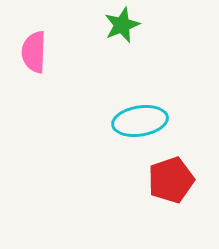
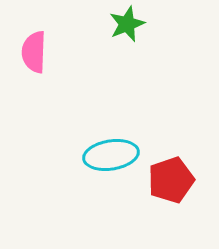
green star: moved 5 px right, 1 px up
cyan ellipse: moved 29 px left, 34 px down
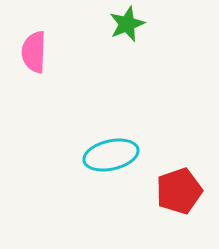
cyan ellipse: rotated 4 degrees counterclockwise
red pentagon: moved 8 px right, 11 px down
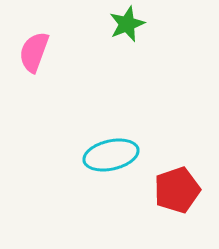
pink semicircle: rotated 18 degrees clockwise
red pentagon: moved 2 px left, 1 px up
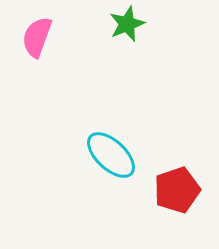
pink semicircle: moved 3 px right, 15 px up
cyan ellipse: rotated 56 degrees clockwise
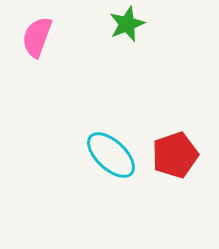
red pentagon: moved 2 px left, 35 px up
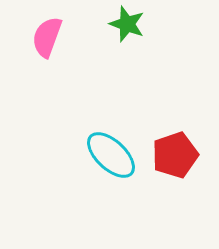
green star: rotated 30 degrees counterclockwise
pink semicircle: moved 10 px right
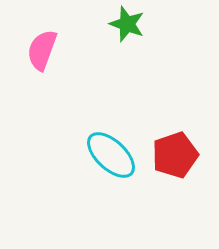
pink semicircle: moved 5 px left, 13 px down
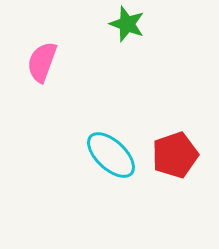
pink semicircle: moved 12 px down
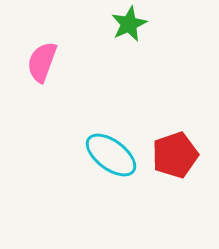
green star: moved 2 px right; rotated 27 degrees clockwise
cyan ellipse: rotated 6 degrees counterclockwise
